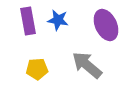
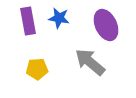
blue star: moved 1 px right, 2 px up
gray arrow: moved 3 px right, 3 px up
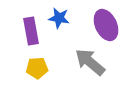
purple rectangle: moved 3 px right, 10 px down
yellow pentagon: moved 1 px up
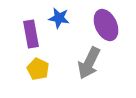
purple rectangle: moved 3 px down
gray arrow: moved 1 px left, 1 px down; rotated 104 degrees counterclockwise
yellow pentagon: moved 1 px right, 1 px down; rotated 30 degrees clockwise
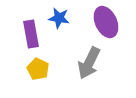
purple ellipse: moved 3 px up
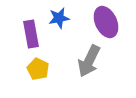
blue star: rotated 20 degrees counterclockwise
gray arrow: moved 2 px up
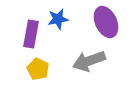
blue star: moved 1 px left, 1 px down
purple rectangle: rotated 20 degrees clockwise
gray arrow: rotated 44 degrees clockwise
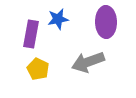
purple ellipse: rotated 24 degrees clockwise
gray arrow: moved 1 px left, 1 px down
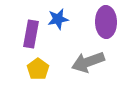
yellow pentagon: rotated 10 degrees clockwise
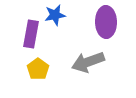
blue star: moved 3 px left, 4 px up
